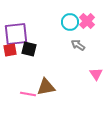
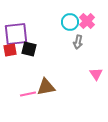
gray arrow: moved 3 px up; rotated 112 degrees counterclockwise
pink line: rotated 21 degrees counterclockwise
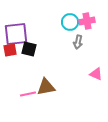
pink cross: rotated 35 degrees clockwise
pink triangle: rotated 32 degrees counterclockwise
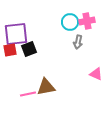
black square: rotated 35 degrees counterclockwise
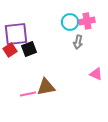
red square: rotated 24 degrees counterclockwise
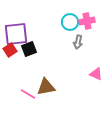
pink line: rotated 42 degrees clockwise
